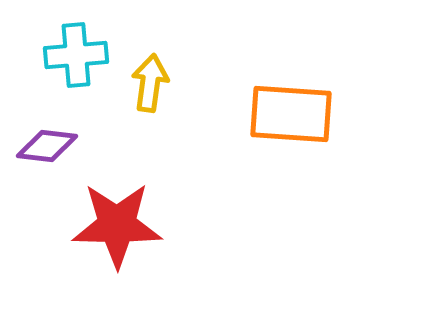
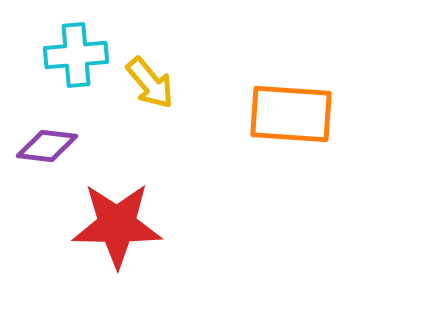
yellow arrow: rotated 132 degrees clockwise
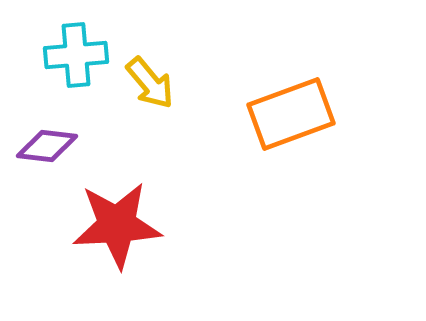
orange rectangle: rotated 24 degrees counterclockwise
red star: rotated 4 degrees counterclockwise
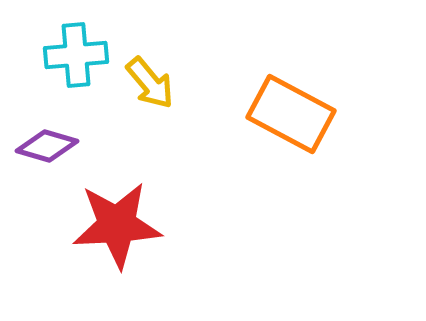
orange rectangle: rotated 48 degrees clockwise
purple diamond: rotated 10 degrees clockwise
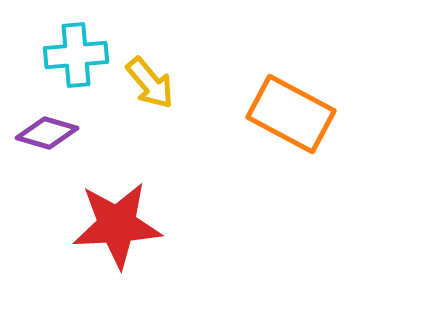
purple diamond: moved 13 px up
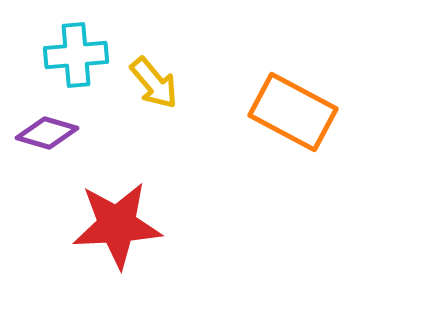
yellow arrow: moved 4 px right
orange rectangle: moved 2 px right, 2 px up
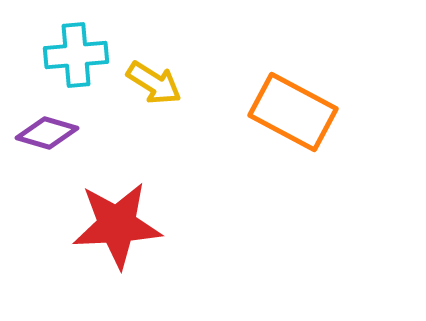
yellow arrow: rotated 18 degrees counterclockwise
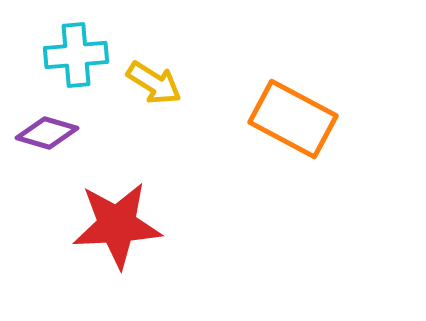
orange rectangle: moved 7 px down
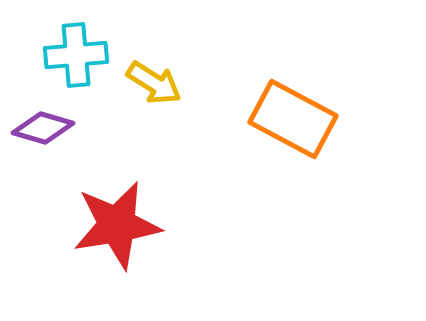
purple diamond: moved 4 px left, 5 px up
red star: rotated 6 degrees counterclockwise
